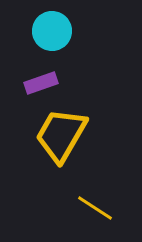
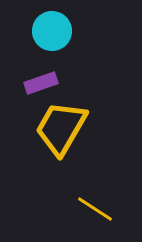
yellow trapezoid: moved 7 px up
yellow line: moved 1 px down
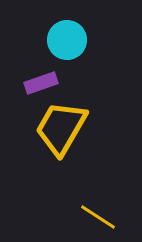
cyan circle: moved 15 px right, 9 px down
yellow line: moved 3 px right, 8 px down
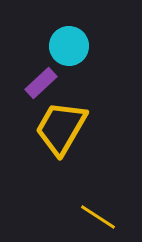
cyan circle: moved 2 px right, 6 px down
purple rectangle: rotated 24 degrees counterclockwise
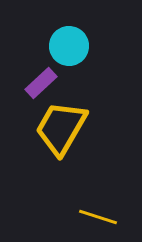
yellow line: rotated 15 degrees counterclockwise
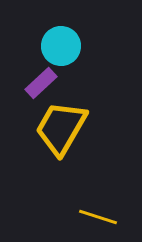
cyan circle: moved 8 px left
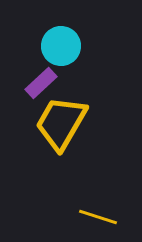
yellow trapezoid: moved 5 px up
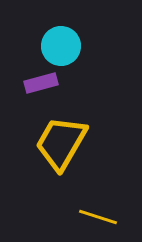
purple rectangle: rotated 28 degrees clockwise
yellow trapezoid: moved 20 px down
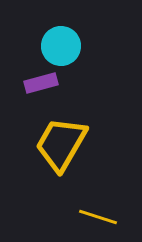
yellow trapezoid: moved 1 px down
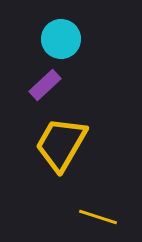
cyan circle: moved 7 px up
purple rectangle: moved 4 px right, 2 px down; rotated 28 degrees counterclockwise
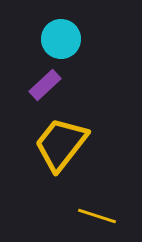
yellow trapezoid: rotated 8 degrees clockwise
yellow line: moved 1 px left, 1 px up
